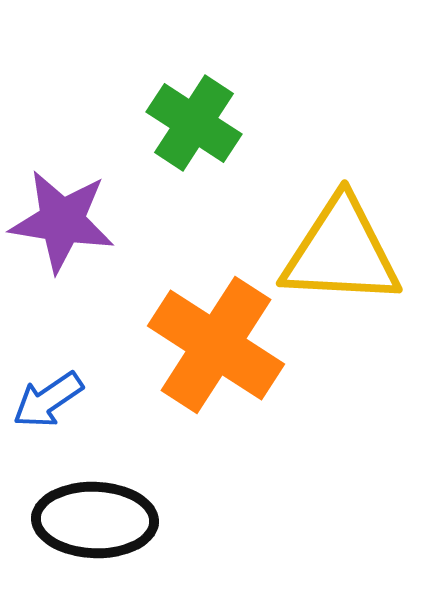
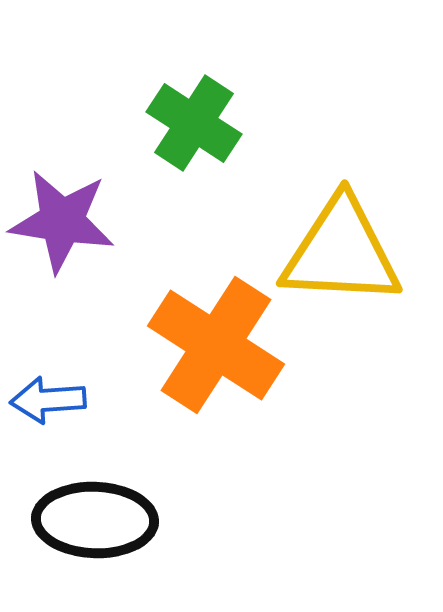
blue arrow: rotated 30 degrees clockwise
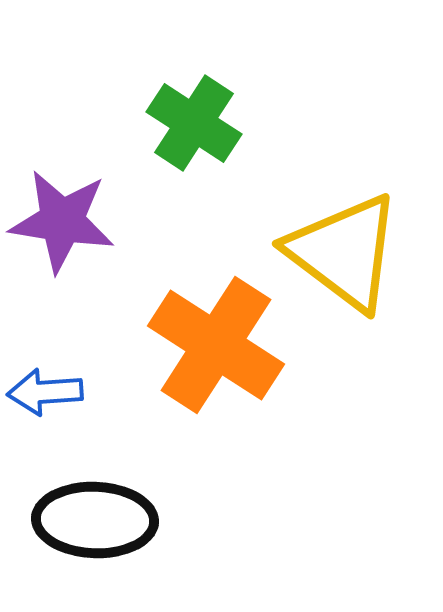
yellow triangle: moved 3 px right; rotated 34 degrees clockwise
blue arrow: moved 3 px left, 8 px up
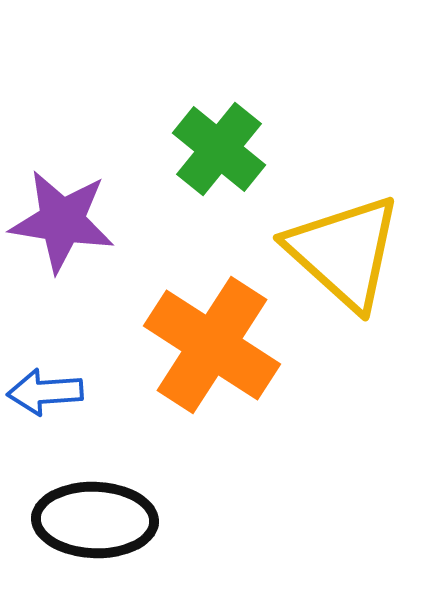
green cross: moved 25 px right, 26 px down; rotated 6 degrees clockwise
yellow triangle: rotated 5 degrees clockwise
orange cross: moved 4 px left
